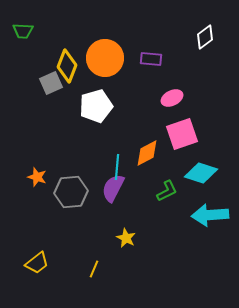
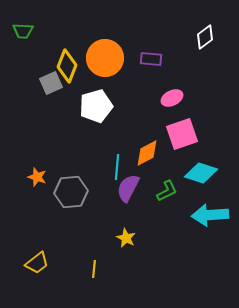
purple semicircle: moved 15 px right
yellow line: rotated 18 degrees counterclockwise
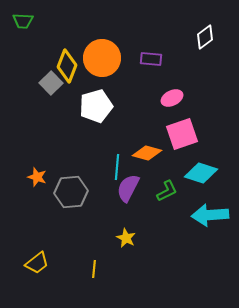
green trapezoid: moved 10 px up
orange circle: moved 3 px left
gray square: rotated 20 degrees counterclockwise
orange diamond: rotated 44 degrees clockwise
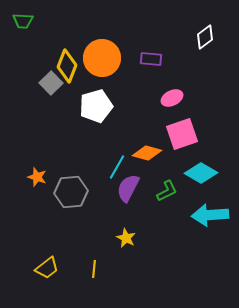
cyan line: rotated 25 degrees clockwise
cyan diamond: rotated 12 degrees clockwise
yellow trapezoid: moved 10 px right, 5 px down
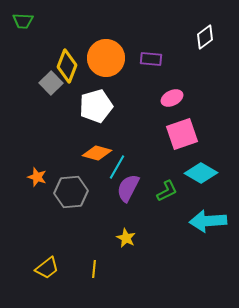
orange circle: moved 4 px right
orange diamond: moved 50 px left
cyan arrow: moved 2 px left, 6 px down
